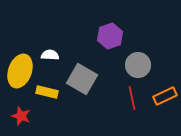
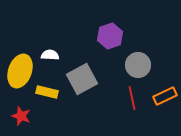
gray square: rotated 32 degrees clockwise
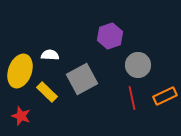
yellow rectangle: rotated 30 degrees clockwise
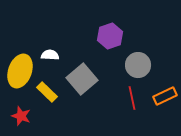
gray square: rotated 12 degrees counterclockwise
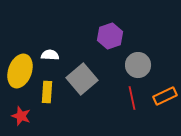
yellow rectangle: rotated 50 degrees clockwise
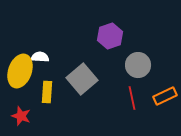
white semicircle: moved 10 px left, 2 px down
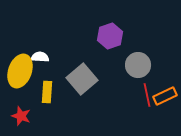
red line: moved 15 px right, 3 px up
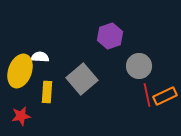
gray circle: moved 1 px right, 1 px down
red star: rotated 30 degrees counterclockwise
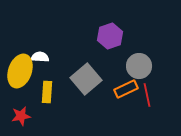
gray square: moved 4 px right
orange rectangle: moved 39 px left, 7 px up
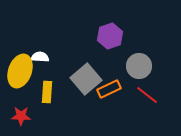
orange rectangle: moved 17 px left
red line: rotated 40 degrees counterclockwise
red star: rotated 12 degrees clockwise
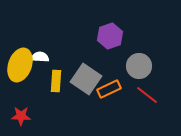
yellow ellipse: moved 6 px up
gray square: rotated 16 degrees counterclockwise
yellow rectangle: moved 9 px right, 11 px up
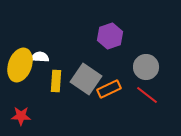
gray circle: moved 7 px right, 1 px down
